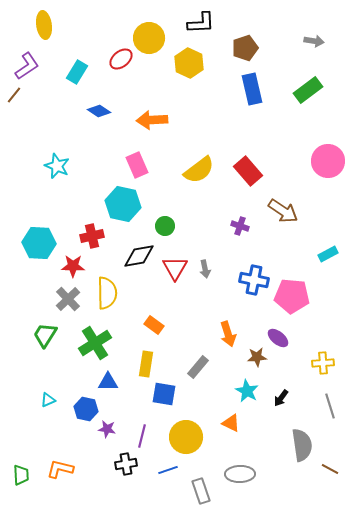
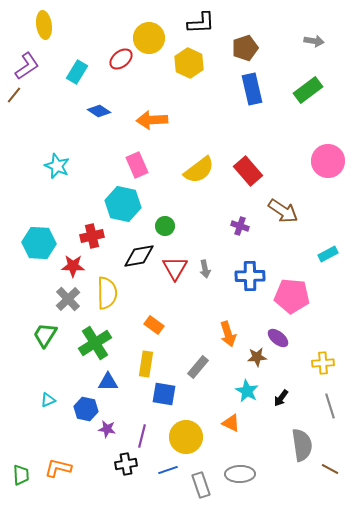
blue cross at (254, 280): moved 4 px left, 4 px up; rotated 12 degrees counterclockwise
orange L-shape at (60, 469): moved 2 px left, 1 px up
gray rectangle at (201, 491): moved 6 px up
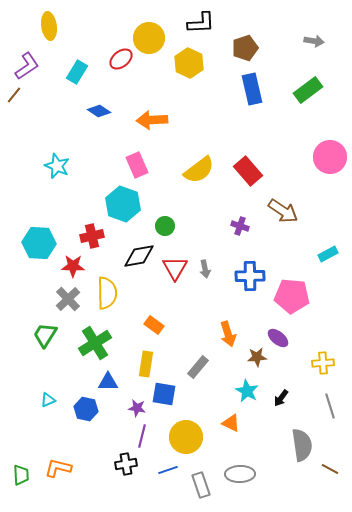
yellow ellipse at (44, 25): moved 5 px right, 1 px down
pink circle at (328, 161): moved 2 px right, 4 px up
cyan hexagon at (123, 204): rotated 8 degrees clockwise
purple star at (107, 429): moved 30 px right, 21 px up
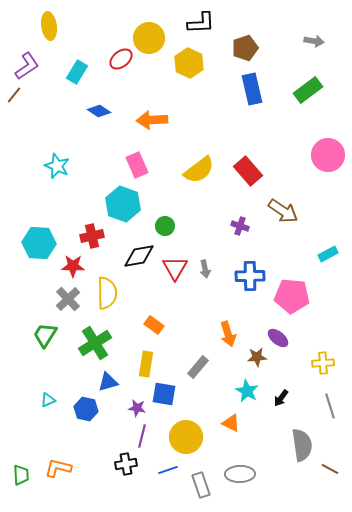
pink circle at (330, 157): moved 2 px left, 2 px up
blue triangle at (108, 382): rotated 15 degrees counterclockwise
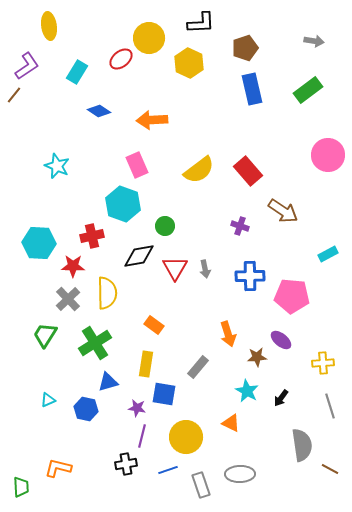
purple ellipse at (278, 338): moved 3 px right, 2 px down
green trapezoid at (21, 475): moved 12 px down
